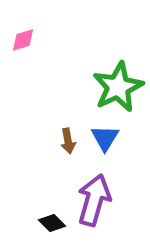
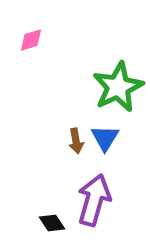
pink diamond: moved 8 px right
brown arrow: moved 8 px right
black diamond: rotated 12 degrees clockwise
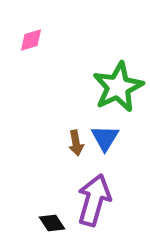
brown arrow: moved 2 px down
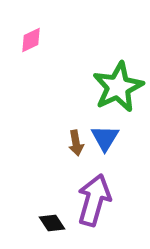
pink diamond: rotated 8 degrees counterclockwise
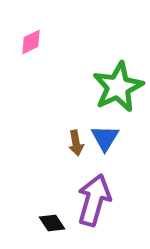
pink diamond: moved 2 px down
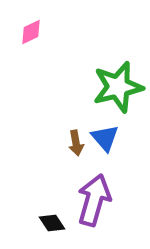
pink diamond: moved 10 px up
green star: rotated 12 degrees clockwise
blue triangle: rotated 12 degrees counterclockwise
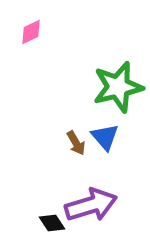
blue triangle: moved 1 px up
brown arrow: rotated 20 degrees counterclockwise
purple arrow: moved 3 px left, 5 px down; rotated 57 degrees clockwise
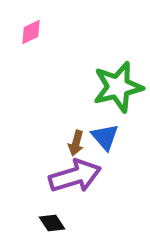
brown arrow: rotated 45 degrees clockwise
purple arrow: moved 16 px left, 29 px up
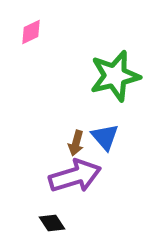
green star: moved 3 px left, 11 px up
